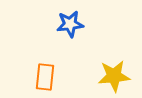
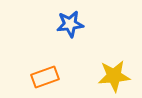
orange rectangle: rotated 64 degrees clockwise
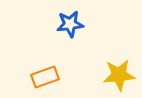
yellow star: moved 5 px right, 1 px up
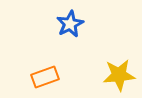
blue star: rotated 20 degrees counterclockwise
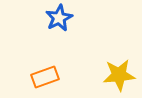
blue star: moved 11 px left, 6 px up
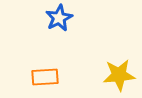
orange rectangle: rotated 16 degrees clockwise
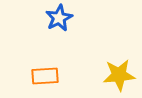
orange rectangle: moved 1 px up
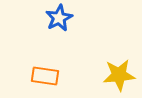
orange rectangle: rotated 12 degrees clockwise
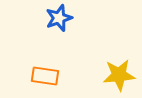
blue star: rotated 8 degrees clockwise
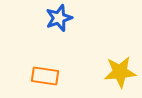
yellow star: moved 1 px right, 3 px up
